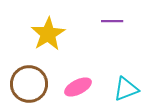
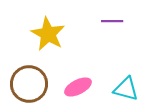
yellow star: rotated 12 degrees counterclockwise
cyan triangle: rotated 36 degrees clockwise
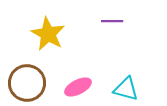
brown circle: moved 2 px left, 1 px up
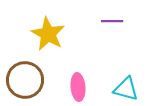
brown circle: moved 2 px left, 3 px up
pink ellipse: rotated 68 degrees counterclockwise
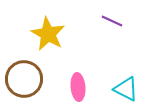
purple line: rotated 25 degrees clockwise
brown circle: moved 1 px left, 1 px up
cyan triangle: rotated 12 degrees clockwise
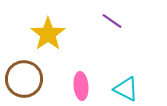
purple line: rotated 10 degrees clockwise
yellow star: rotated 8 degrees clockwise
pink ellipse: moved 3 px right, 1 px up
